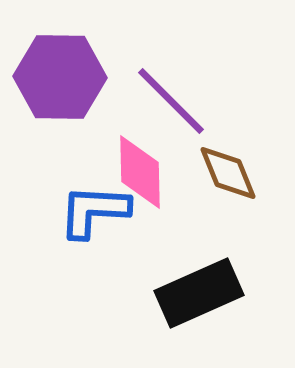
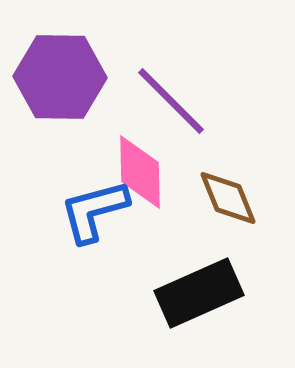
brown diamond: moved 25 px down
blue L-shape: rotated 18 degrees counterclockwise
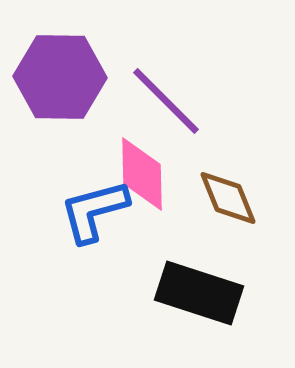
purple line: moved 5 px left
pink diamond: moved 2 px right, 2 px down
black rectangle: rotated 42 degrees clockwise
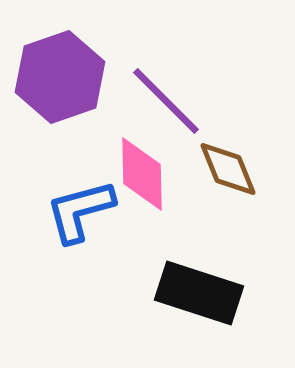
purple hexagon: rotated 20 degrees counterclockwise
brown diamond: moved 29 px up
blue L-shape: moved 14 px left
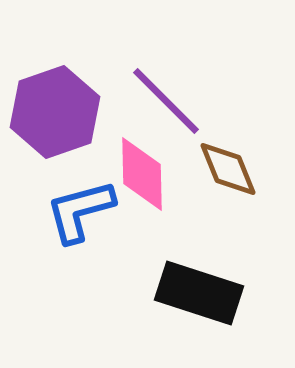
purple hexagon: moved 5 px left, 35 px down
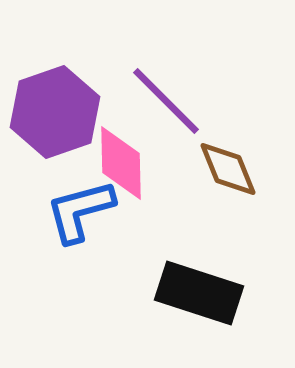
pink diamond: moved 21 px left, 11 px up
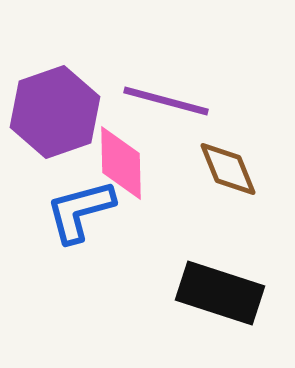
purple line: rotated 30 degrees counterclockwise
black rectangle: moved 21 px right
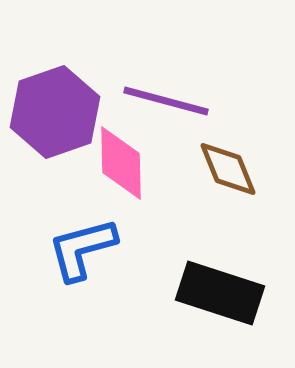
blue L-shape: moved 2 px right, 38 px down
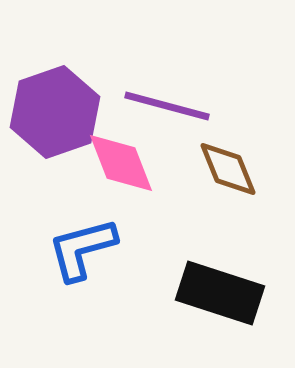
purple line: moved 1 px right, 5 px down
pink diamond: rotated 20 degrees counterclockwise
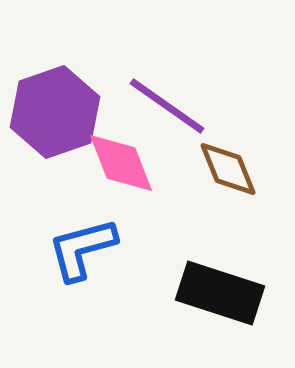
purple line: rotated 20 degrees clockwise
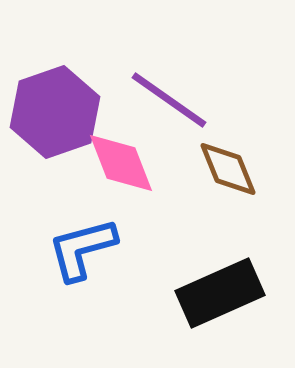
purple line: moved 2 px right, 6 px up
black rectangle: rotated 42 degrees counterclockwise
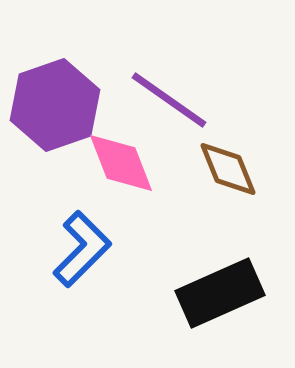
purple hexagon: moved 7 px up
blue L-shape: rotated 150 degrees clockwise
